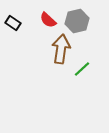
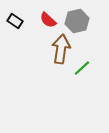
black rectangle: moved 2 px right, 2 px up
green line: moved 1 px up
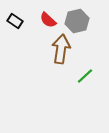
green line: moved 3 px right, 8 px down
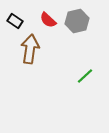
brown arrow: moved 31 px left
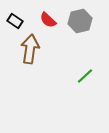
gray hexagon: moved 3 px right
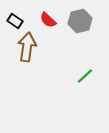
brown arrow: moved 3 px left, 2 px up
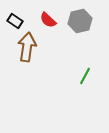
green line: rotated 18 degrees counterclockwise
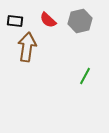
black rectangle: rotated 28 degrees counterclockwise
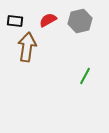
red semicircle: rotated 108 degrees clockwise
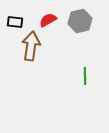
black rectangle: moved 1 px down
brown arrow: moved 4 px right, 1 px up
green line: rotated 30 degrees counterclockwise
